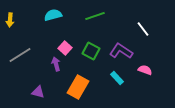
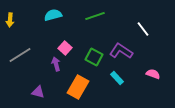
green square: moved 3 px right, 6 px down
pink semicircle: moved 8 px right, 4 px down
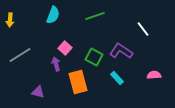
cyan semicircle: rotated 126 degrees clockwise
pink semicircle: moved 1 px right, 1 px down; rotated 24 degrees counterclockwise
orange rectangle: moved 5 px up; rotated 45 degrees counterclockwise
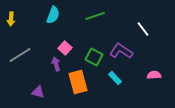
yellow arrow: moved 1 px right, 1 px up
cyan rectangle: moved 2 px left
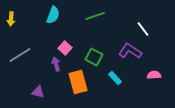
purple L-shape: moved 9 px right
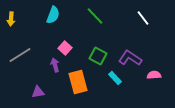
green line: rotated 66 degrees clockwise
white line: moved 11 px up
purple L-shape: moved 7 px down
green square: moved 4 px right, 1 px up
purple arrow: moved 1 px left, 1 px down
purple triangle: rotated 24 degrees counterclockwise
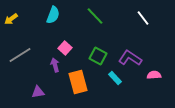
yellow arrow: rotated 48 degrees clockwise
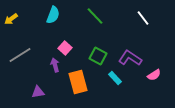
pink semicircle: rotated 152 degrees clockwise
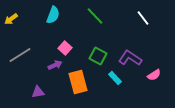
purple arrow: rotated 80 degrees clockwise
